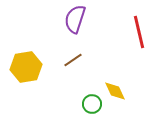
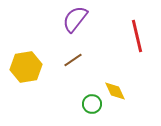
purple semicircle: rotated 20 degrees clockwise
red line: moved 2 px left, 4 px down
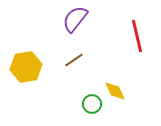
brown line: moved 1 px right
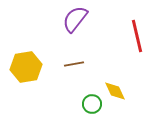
brown line: moved 4 px down; rotated 24 degrees clockwise
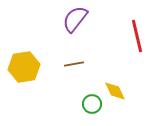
yellow hexagon: moved 2 px left
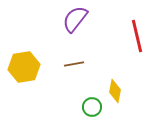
yellow diamond: rotated 35 degrees clockwise
green circle: moved 3 px down
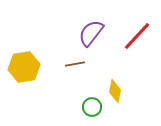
purple semicircle: moved 16 px right, 14 px down
red line: rotated 56 degrees clockwise
brown line: moved 1 px right
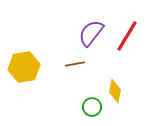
red line: moved 10 px left; rotated 12 degrees counterclockwise
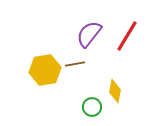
purple semicircle: moved 2 px left, 1 px down
yellow hexagon: moved 21 px right, 3 px down
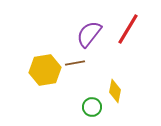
red line: moved 1 px right, 7 px up
brown line: moved 1 px up
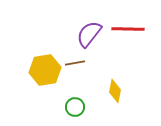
red line: rotated 60 degrees clockwise
green circle: moved 17 px left
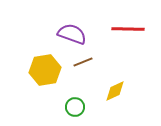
purple semicircle: moved 17 px left; rotated 72 degrees clockwise
brown line: moved 8 px right, 1 px up; rotated 12 degrees counterclockwise
yellow diamond: rotated 55 degrees clockwise
